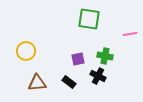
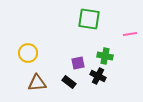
yellow circle: moved 2 px right, 2 px down
purple square: moved 4 px down
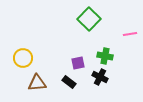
green square: rotated 35 degrees clockwise
yellow circle: moved 5 px left, 5 px down
black cross: moved 2 px right, 1 px down
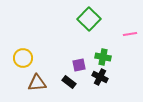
green cross: moved 2 px left, 1 px down
purple square: moved 1 px right, 2 px down
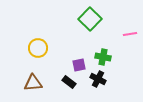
green square: moved 1 px right
yellow circle: moved 15 px right, 10 px up
black cross: moved 2 px left, 2 px down
brown triangle: moved 4 px left
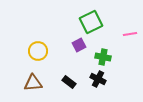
green square: moved 1 px right, 3 px down; rotated 20 degrees clockwise
yellow circle: moved 3 px down
purple square: moved 20 px up; rotated 16 degrees counterclockwise
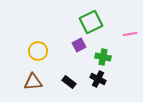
brown triangle: moved 1 px up
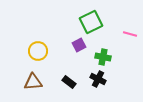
pink line: rotated 24 degrees clockwise
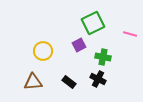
green square: moved 2 px right, 1 px down
yellow circle: moved 5 px right
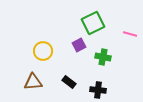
black cross: moved 11 px down; rotated 21 degrees counterclockwise
